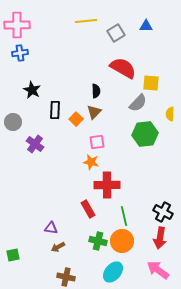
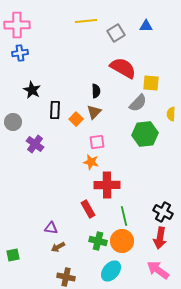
yellow semicircle: moved 1 px right
cyan ellipse: moved 2 px left, 1 px up
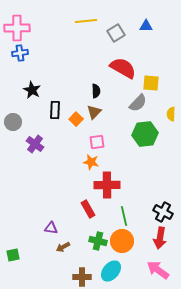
pink cross: moved 3 px down
brown arrow: moved 5 px right
brown cross: moved 16 px right; rotated 12 degrees counterclockwise
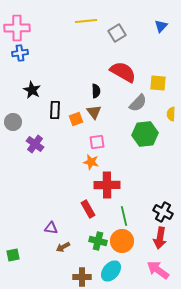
blue triangle: moved 15 px right; rotated 48 degrees counterclockwise
gray square: moved 1 px right
red semicircle: moved 4 px down
yellow square: moved 7 px right
brown triangle: rotated 21 degrees counterclockwise
orange square: rotated 24 degrees clockwise
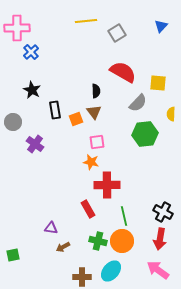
blue cross: moved 11 px right, 1 px up; rotated 35 degrees counterclockwise
black rectangle: rotated 12 degrees counterclockwise
red arrow: moved 1 px down
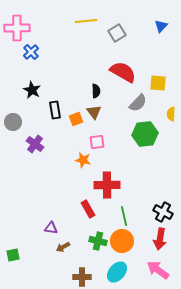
orange star: moved 8 px left, 2 px up
cyan ellipse: moved 6 px right, 1 px down
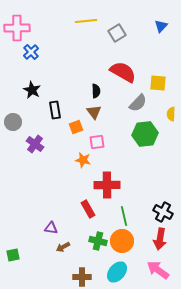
orange square: moved 8 px down
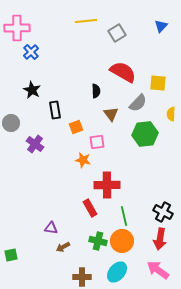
brown triangle: moved 17 px right, 2 px down
gray circle: moved 2 px left, 1 px down
red rectangle: moved 2 px right, 1 px up
green square: moved 2 px left
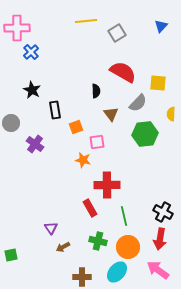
purple triangle: rotated 48 degrees clockwise
orange circle: moved 6 px right, 6 px down
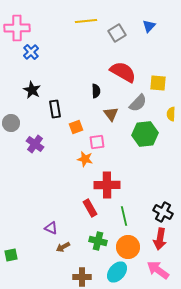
blue triangle: moved 12 px left
black rectangle: moved 1 px up
orange star: moved 2 px right, 1 px up
purple triangle: rotated 32 degrees counterclockwise
